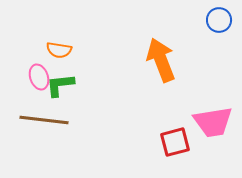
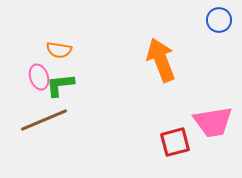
brown line: rotated 30 degrees counterclockwise
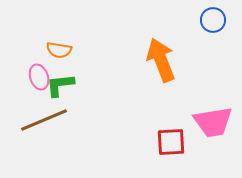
blue circle: moved 6 px left
red square: moved 4 px left; rotated 12 degrees clockwise
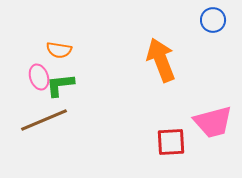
pink trapezoid: rotated 6 degrees counterclockwise
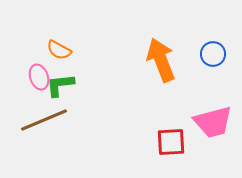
blue circle: moved 34 px down
orange semicircle: rotated 20 degrees clockwise
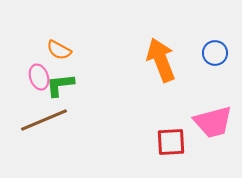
blue circle: moved 2 px right, 1 px up
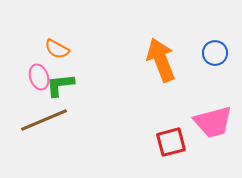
orange semicircle: moved 2 px left, 1 px up
red square: rotated 12 degrees counterclockwise
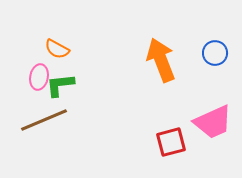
pink ellipse: rotated 30 degrees clockwise
pink trapezoid: rotated 9 degrees counterclockwise
